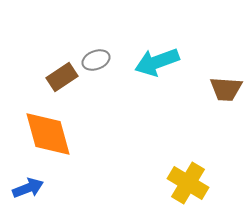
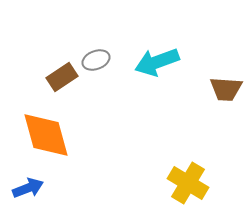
orange diamond: moved 2 px left, 1 px down
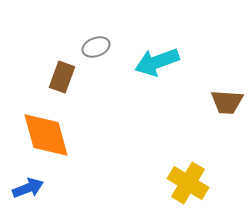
gray ellipse: moved 13 px up
brown rectangle: rotated 36 degrees counterclockwise
brown trapezoid: moved 1 px right, 13 px down
